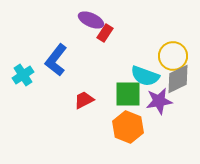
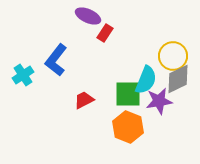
purple ellipse: moved 3 px left, 4 px up
cyan semicircle: moved 1 px right, 4 px down; rotated 88 degrees counterclockwise
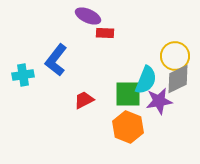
red rectangle: rotated 60 degrees clockwise
yellow circle: moved 2 px right
cyan cross: rotated 25 degrees clockwise
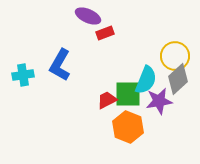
red rectangle: rotated 24 degrees counterclockwise
blue L-shape: moved 4 px right, 5 px down; rotated 8 degrees counterclockwise
gray diamond: rotated 16 degrees counterclockwise
red trapezoid: moved 23 px right
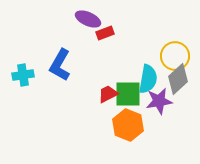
purple ellipse: moved 3 px down
cyan semicircle: moved 2 px right, 1 px up; rotated 12 degrees counterclockwise
red trapezoid: moved 1 px right, 6 px up
orange hexagon: moved 2 px up
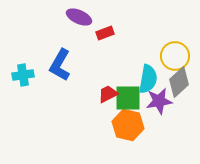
purple ellipse: moved 9 px left, 2 px up
gray diamond: moved 1 px right, 3 px down
green square: moved 4 px down
orange hexagon: rotated 8 degrees counterclockwise
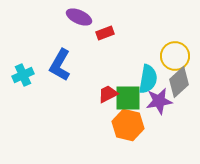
cyan cross: rotated 15 degrees counterclockwise
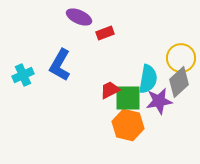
yellow circle: moved 6 px right, 2 px down
red trapezoid: moved 2 px right, 4 px up
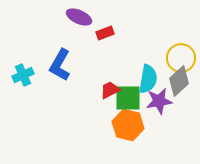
gray diamond: moved 1 px up
